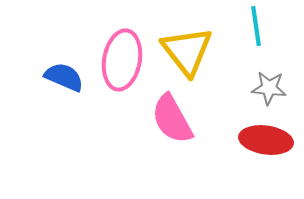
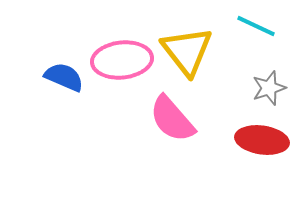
cyan line: rotated 57 degrees counterclockwise
pink ellipse: rotated 74 degrees clockwise
gray star: rotated 24 degrees counterclockwise
pink semicircle: rotated 12 degrees counterclockwise
red ellipse: moved 4 px left
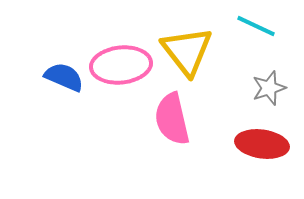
pink ellipse: moved 1 px left, 5 px down
pink semicircle: rotated 28 degrees clockwise
red ellipse: moved 4 px down
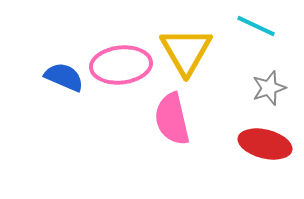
yellow triangle: moved 1 px left; rotated 8 degrees clockwise
red ellipse: moved 3 px right; rotated 6 degrees clockwise
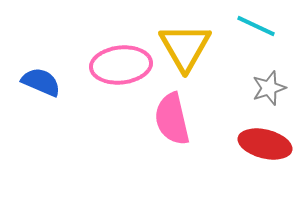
yellow triangle: moved 1 px left, 4 px up
blue semicircle: moved 23 px left, 5 px down
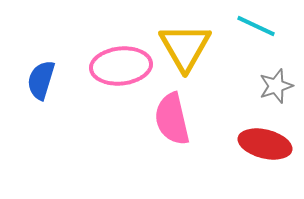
pink ellipse: moved 1 px down
blue semicircle: moved 2 px up; rotated 96 degrees counterclockwise
gray star: moved 7 px right, 2 px up
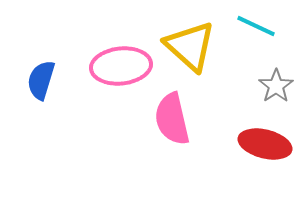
yellow triangle: moved 5 px right, 1 px up; rotated 18 degrees counterclockwise
gray star: rotated 16 degrees counterclockwise
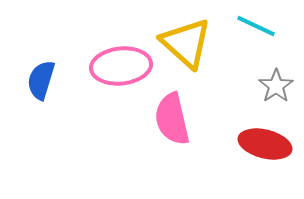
yellow triangle: moved 4 px left, 3 px up
